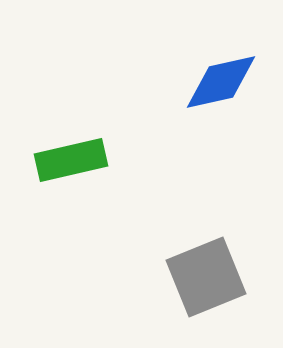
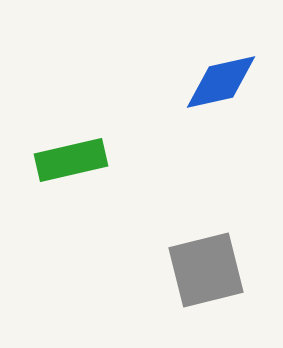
gray square: moved 7 px up; rotated 8 degrees clockwise
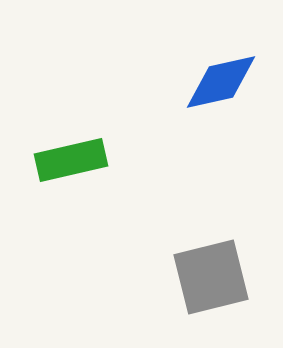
gray square: moved 5 px right, 7 px down
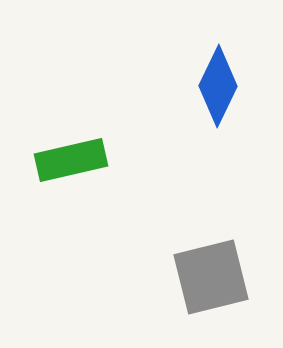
blue diamond: moved 3 px left, 4 px down; rotated 52 degrees counterclockwise
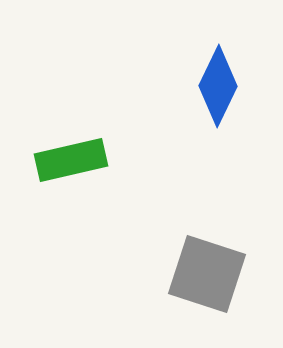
gray square: moved 4 px left, 3 px up; rotated 32 degrees clockwise
